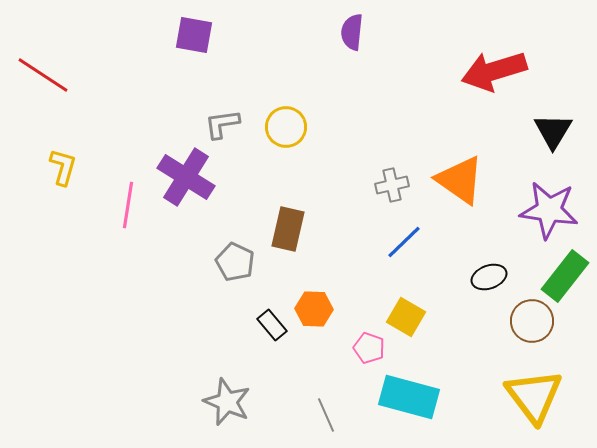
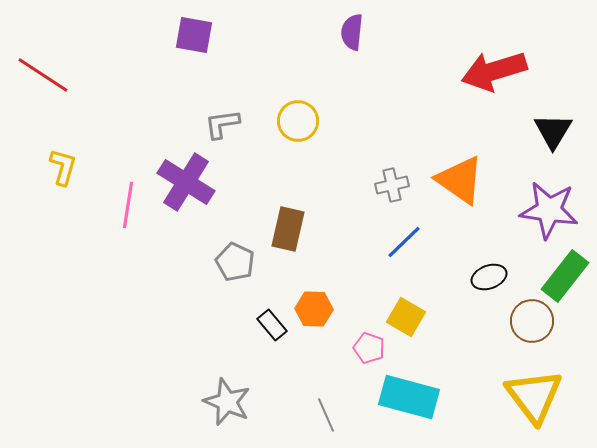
yellow circle: moved 12 px right, 6 px up
purple cross: moved 5 px down
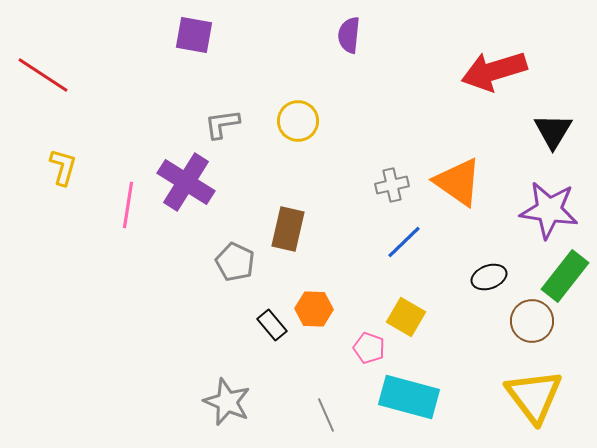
purple semicircle: moved 3 px left, 3 px down
orange triangle: moved 2 px left, 2 px down
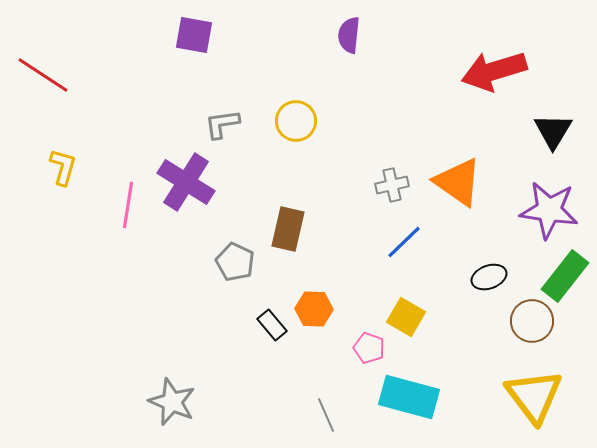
yellow circle: moved 2 px left
gray star: moved 55 px left
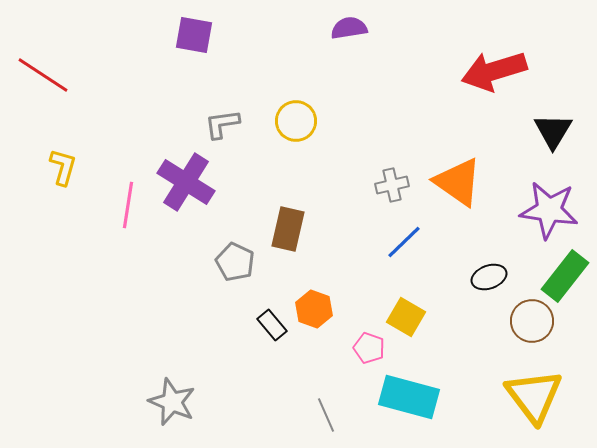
purple semicircle: moved 7 px up; rotated 75 degrees clockwise
orange hexagon: rotated 18 degrees clockwise
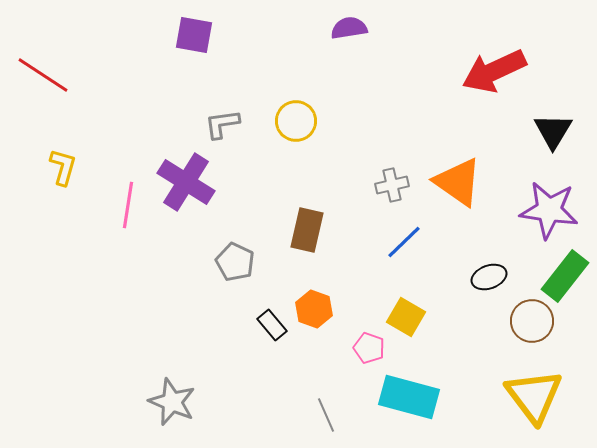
red arrow: rotated 8 degrees counterclockwise
brown rectangle: moved 19 px right, 1 px down
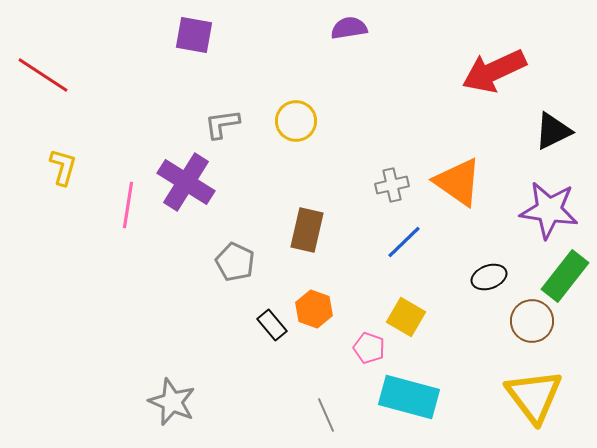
black triangle: rotated 33 degrees clockwise
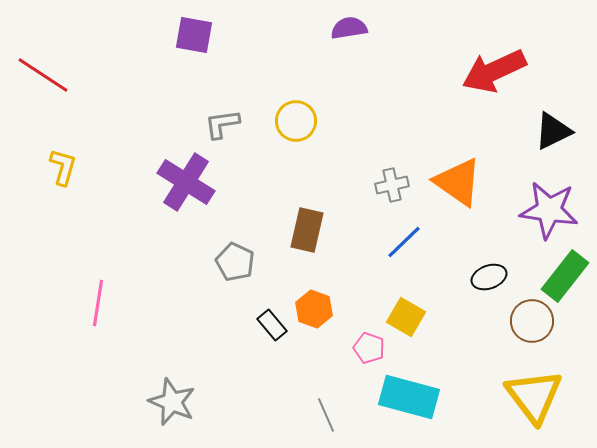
pink line: moved 30 px left, 98 px down
